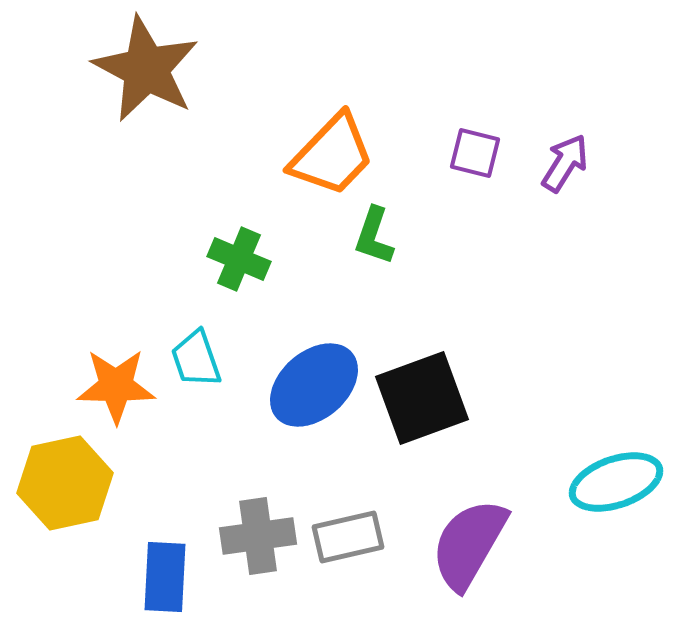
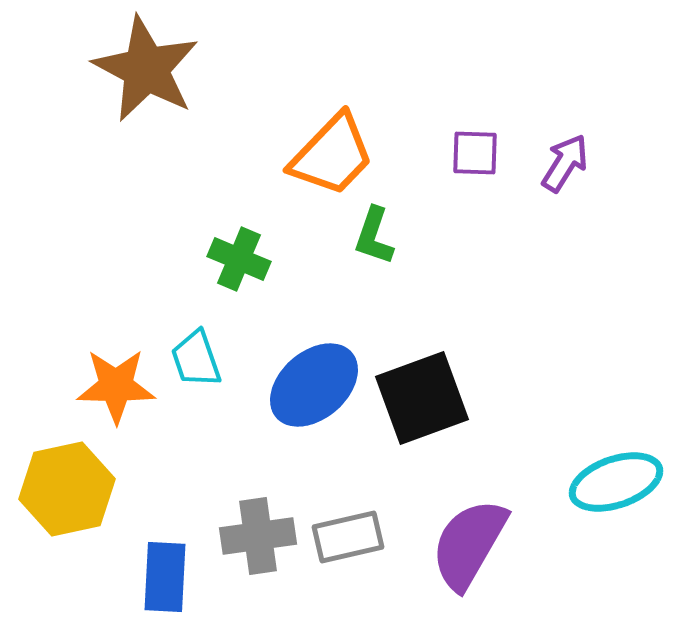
purple square: rotated 12 degrees counterclockwise
yellow hexagon: moved 2 px right, 6 px down
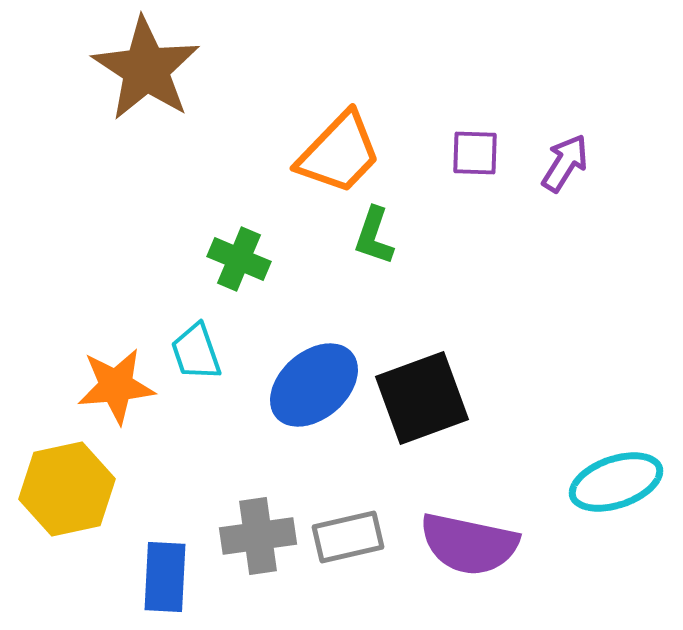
brown star: rotated 5 degrees clockwise
orange trapezoid: moved 7 px right, 2 px up
cyan trapezoid: moved 7 px up
orange star: rotated 6 degrees counterclockwise
purple semicircle: rotated 108 degrees counterclockwise
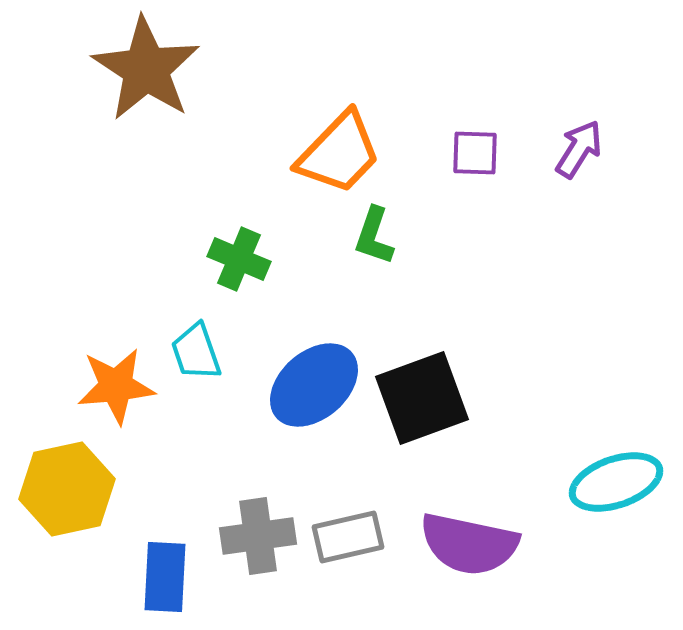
purple arrow: moved 14 px right, 14 px up
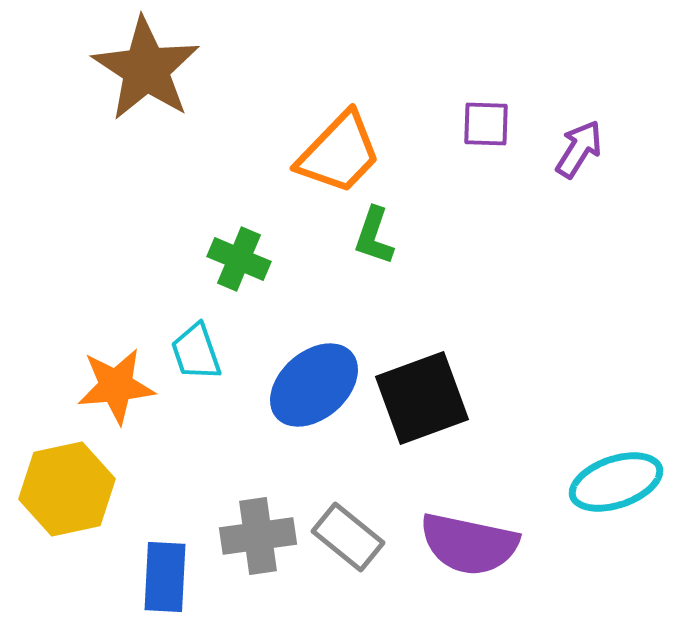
purple square: moved 11 px right, 29 px up
gray rectangle: rotated 52 degrees clockwise
